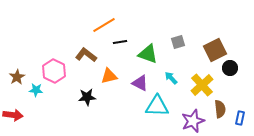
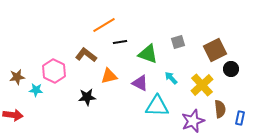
black circle: moved 1 px right, 1 px down
brown star: rotated 21 degrees clockwise
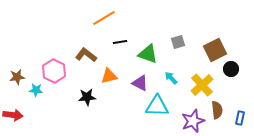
orange line: moved 7 px up
brown semicircle: moved 3 px left, 1 px down
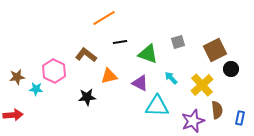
cyan star: moved 1 px up
red arrow: rotated 12 degrees counterclockwise
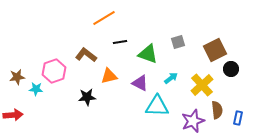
pink hexagon: rotated 15 degrees clockwise
cyan arrow: rotated 96 degrees clockwise
blue rectangle: moved 2 px left
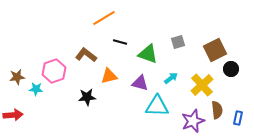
black line: rotated 24 degrees clockwise
purple triangle: rotated 12 degrees counterclockwise
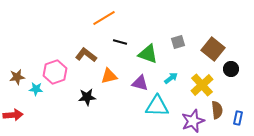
brown square: moved 2 px left, 1 px up; rotated 25 degrees counterclockwise
pink hexagon: moved 1 px right, 1 px down
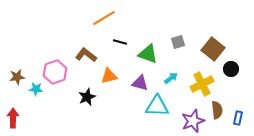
yellow cross: moved 1 px up; rotated 15 degrees clockwise
black star: rotated 18 degrees counterclockwise
red arrow: moved 3 px down; rotated 84 degrees counterclockwise
